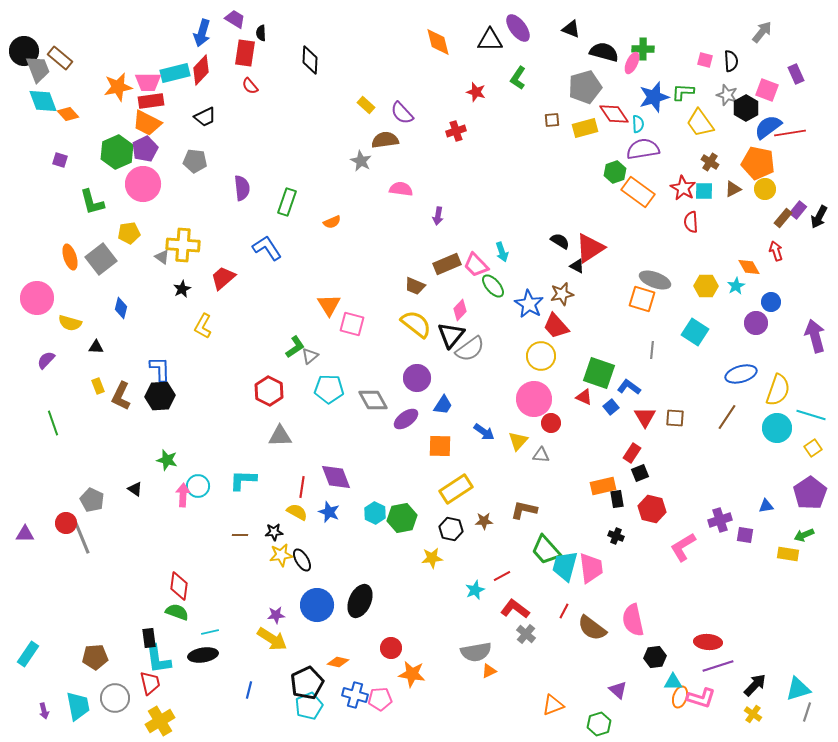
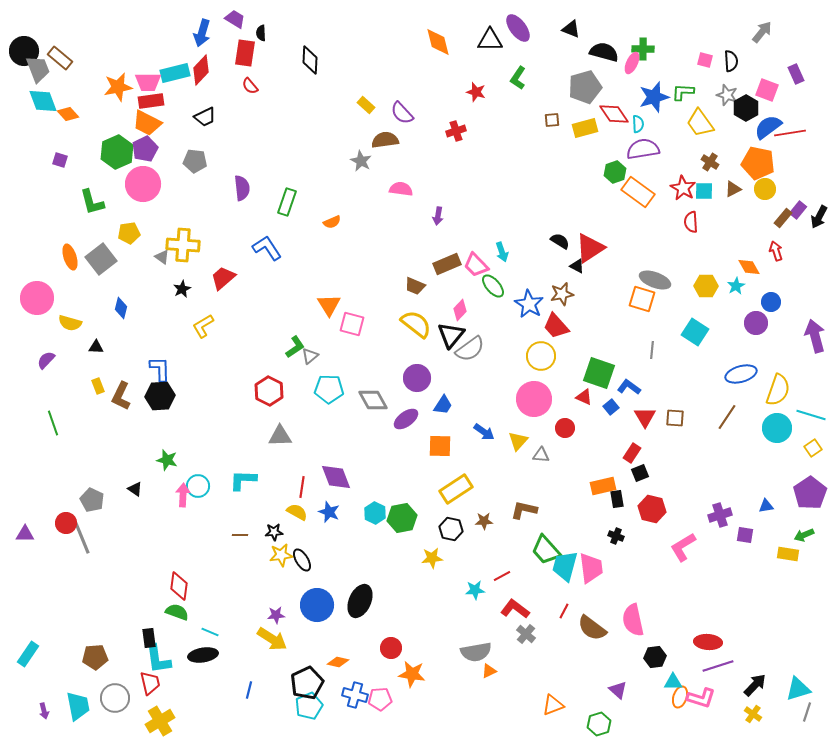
yellow L-shape at (203, 326): rotated 30 degrees clockwise
red circle at (551, 423): moved 14 px right, 5 px down
purple cross at (720, 520): moved 5 px up
cyan star at (475, 590): rotated 18 degrees clockwise
cyan line at (210, 632): rotated 36 degrees clockwise
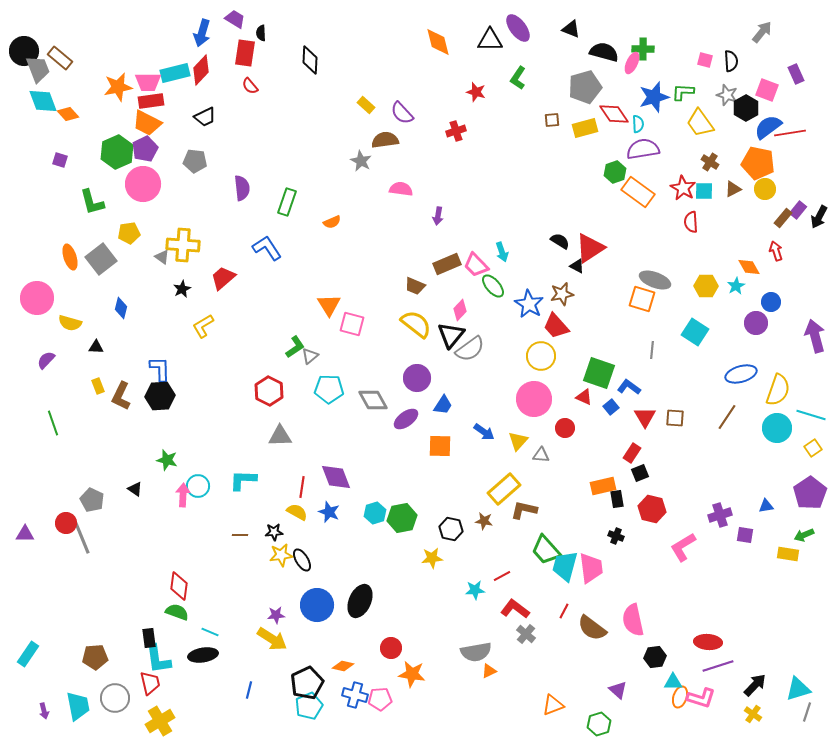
yellow rectangle at (456, 489): moved 48 px right; rotated 8 degrees counterclockwise
cyan hexagon at (375, 513): rotated 15 degrees clockwise
brown star at (484, 521): rotated 12 degrees clockwise
orange diamond at (338, 662): moved 5 px right, 4 px down
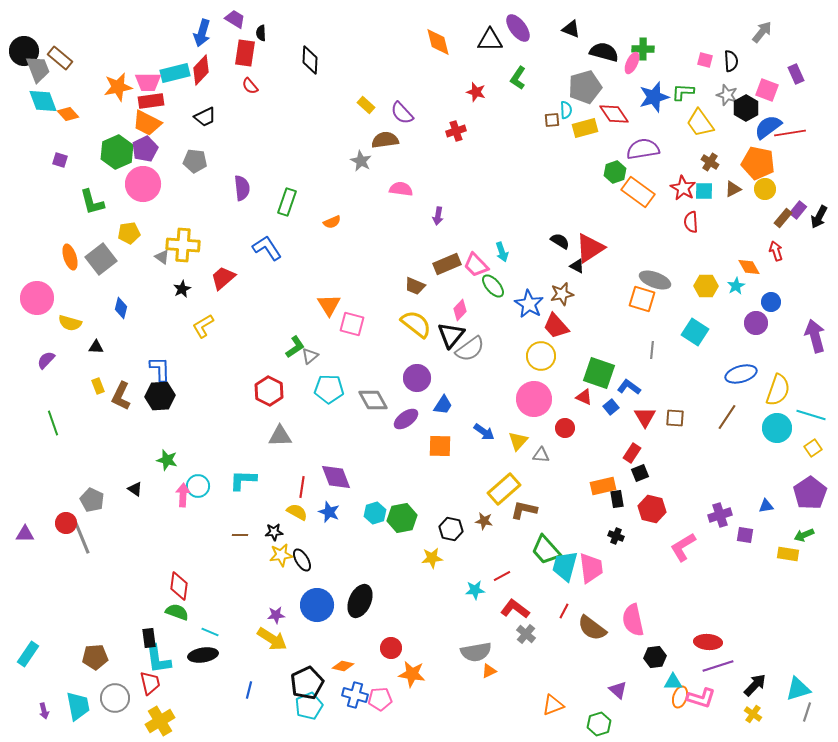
cyan semicircle at (638, 124): moved 72 px left, 14 px up
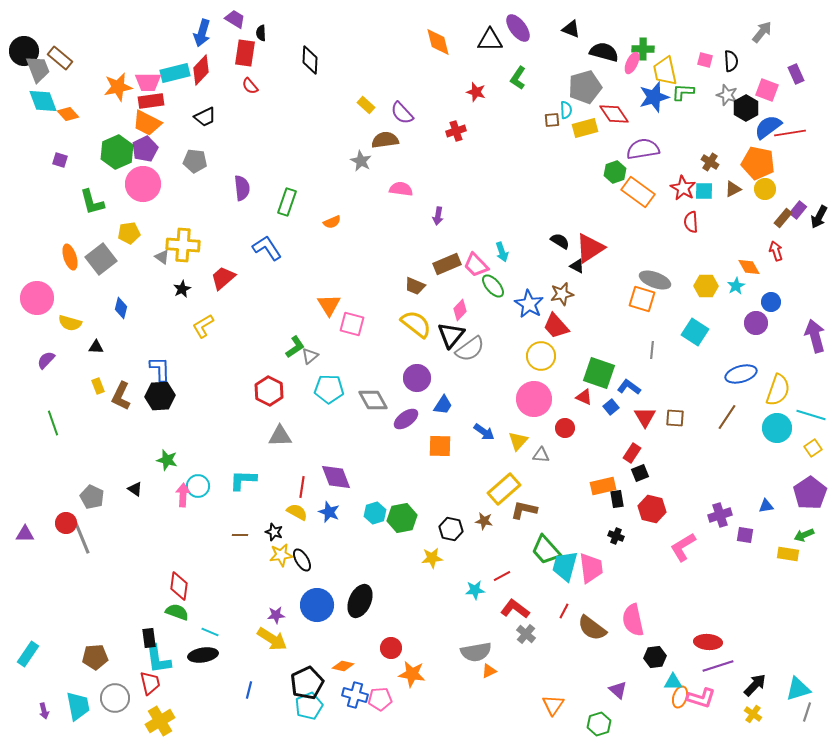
yellow trapezoid at (700, 123): moved 35 px left, 52 px up; rotated 24 degrees clockwise
gray pentagon at (92, 500): moved 3 px up
black star at (274, 532): rotated 24 degrees clockwise
orange triangle at (553, 705): rotated 35 degrees counterclockwise
